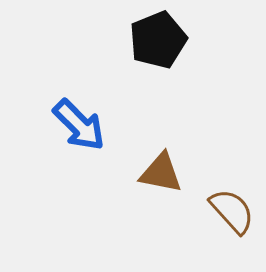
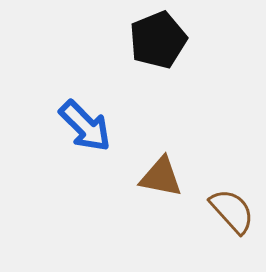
blue arrow: moved 6 px right, 1 px down
brown triangle: moved 4 px down
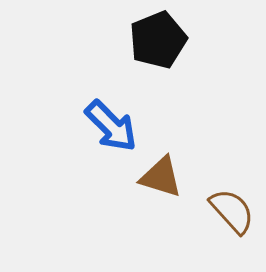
blue arrow: moved 26 px right
brown triangle: rotated 6 degrees clockwise
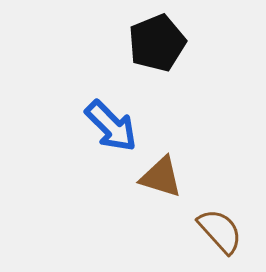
black pentagon: moved 1 px left, 3 px down
brown semicircle: moved 12 px left, 20 px down
